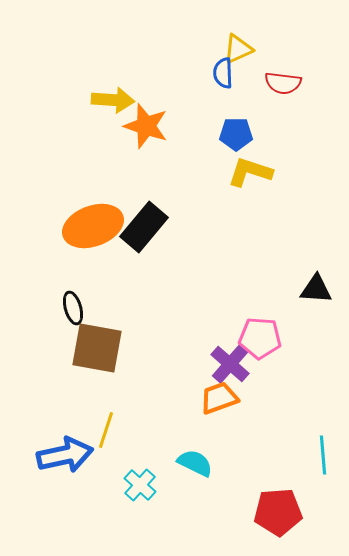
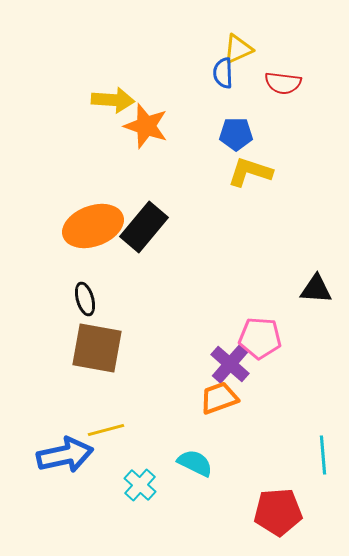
black ellipse: moved 12 px right, 9 px up
yellow line: rotated 57 degrees clockwise
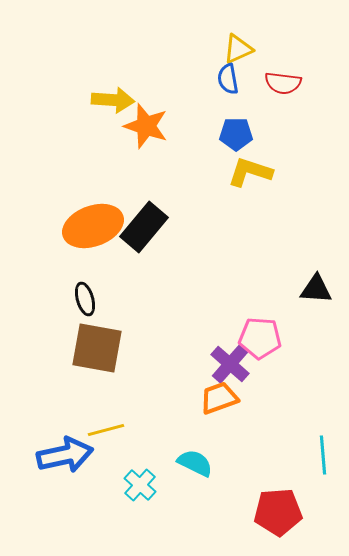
blue semicircle: moved 5 px right, 6 px down; rotated 8 degrees counterclockwise
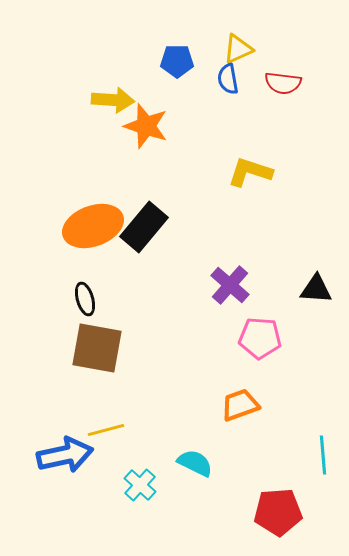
blue pentagon: moved 59 px left, 73 px up
purple cross: moved 79 px up
orange trapezoid: moved 21 px right, 7 px down
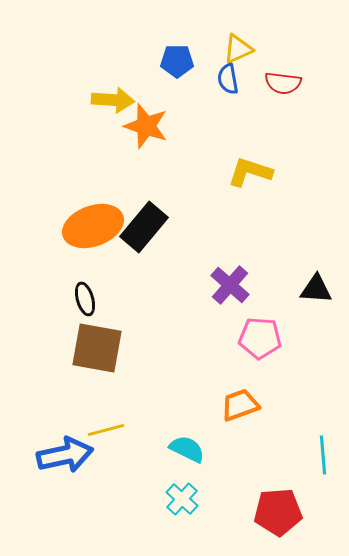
cyan semicircle: moved 8 px left, 14 px up
cyan cross: moved 42 px right, 14 px down
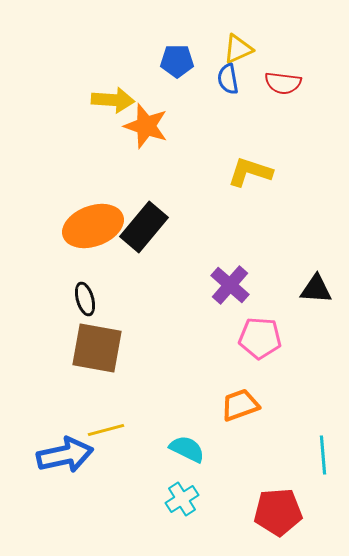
cyan cross: rotated 16 degrees clockwise
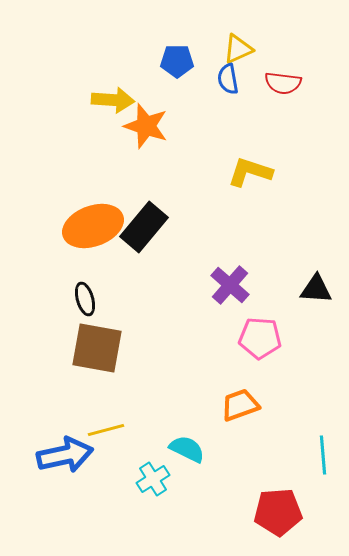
cyan cross: moved 29 px left, 20 px up
